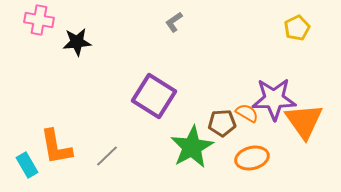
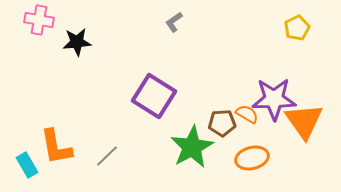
orange semicircle: moved 1 px down
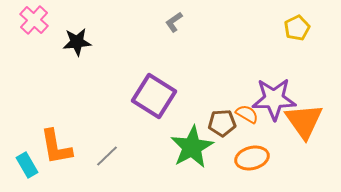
pink cross: moved 5 px left; rotated 32 degrees clockwise
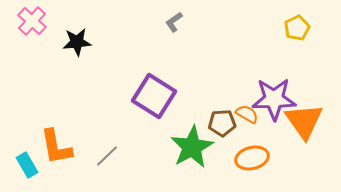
pink cross: moved 2 px left, 1 px down
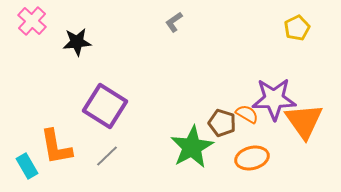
purple square: moved 49 px left, 10 px down
brown pentagon: rotated 20 degrees clockwise
cyan rectangle: moved 1 px down
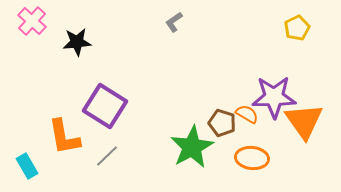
purple star: moved 2 px up
orange L-shape: moved 8 px right, 10 px up
orange ellipse: rotated 20 degrees clockwise
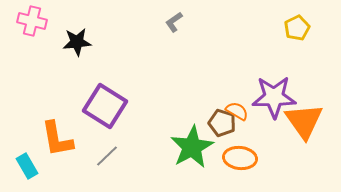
pink cross: rotated 28 degrees counterclockwise
orange semicircle: moved 10 px left, 3 px up
orange L-shape: moved 7 px left, 2 px down
orange ellipse: moved 12 px left
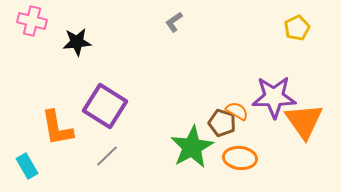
orange L-shape: moved 11 px up
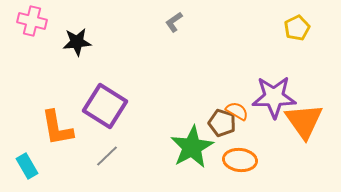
orange ellipse: moved 2 px down
